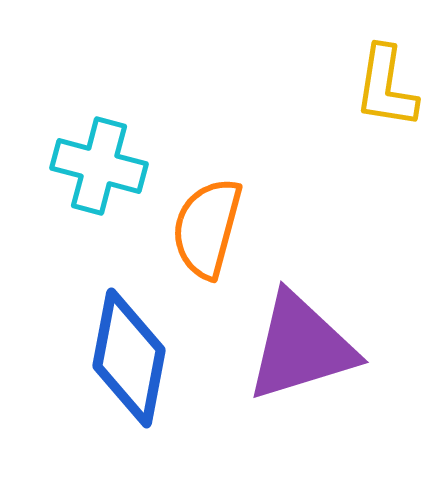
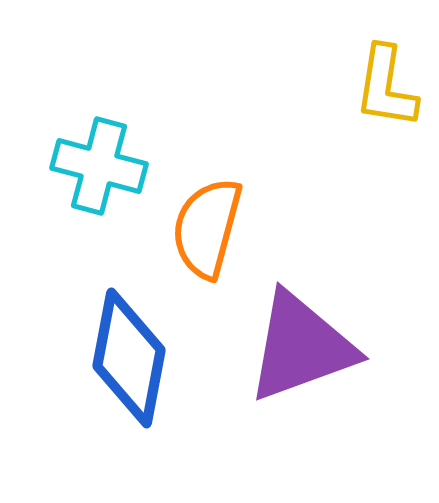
purple triangle: rotated 3 degrees counterclockwise
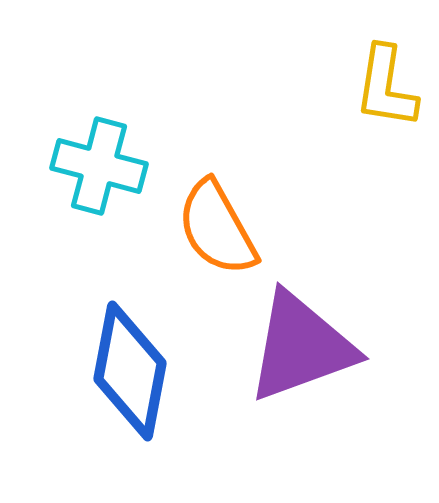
orange semicircle: moved 10 px right; rotated 44 degrees counterclockwise
blue diamond: moved 1 px right, 13 px down
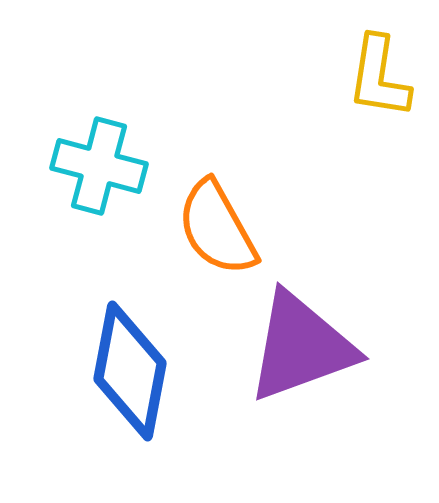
yellow L-shape: moved 7 px left, 10 px up
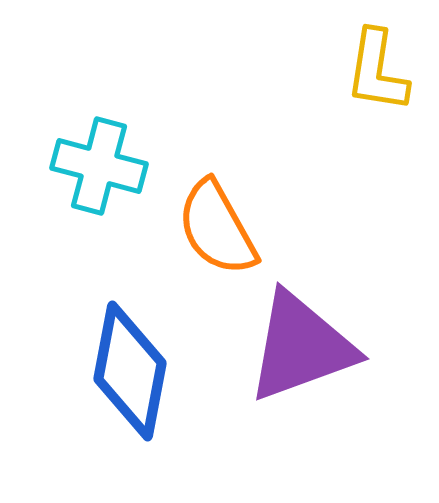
yellow L-shape: moved 2 px left, 6 px up
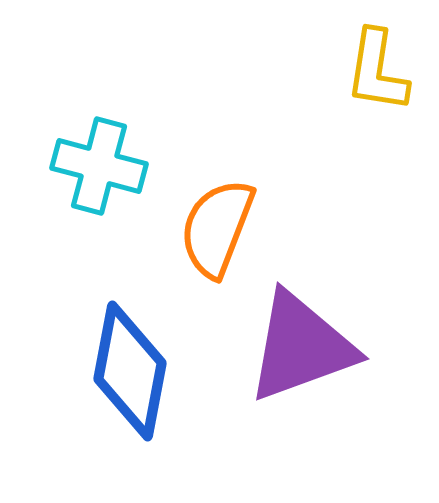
orange semicircle: rotated 50 degrees clockwise
